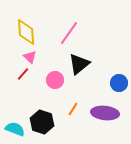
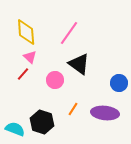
black triangle: rotated 45 degrees counterclockwise
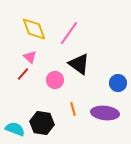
yellow diamond: moved 8 px right, 3 px up; rotated 16 degrees counterclockwise
blue circle: moved 1 px left
orange line: rotated 48 degrees counterclockwise
black hexagon: moved 1 px down; rotated 10 degrees counterclockwise
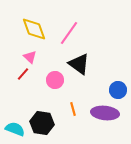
blue circle: moved 7 px down
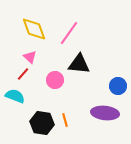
black triangle: rotated 30 degrees counterclockwise
blue circle: moved 4 px up
orange line: moved 8 px left, 11 px down
cyan semicircle: moved 33 px up
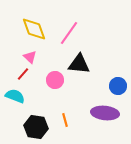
black hexagon: moved 6 px left, 4 px down
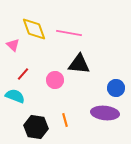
pink line: rotated 65 degrees clockwise
pink triangle: moved 17 px left, 12 px up
blue circle: moved 2 px left, 2 px down
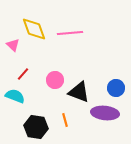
pink line: moved 1 px right; rotated 15 degrees counterclockwise
black triangle: moved 28 px down; rotated 15 degrees clockwise
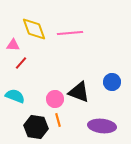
pink triangle: rotated 40 degrees counterclockwise
red line: moved 2 px left, 11 px up
pink circle: moved 19 px down
blue circle: moved 4 px left, 6 px up
purple ellipse: moved 3 px left, 13 px down
orange line: moved 7 px left
